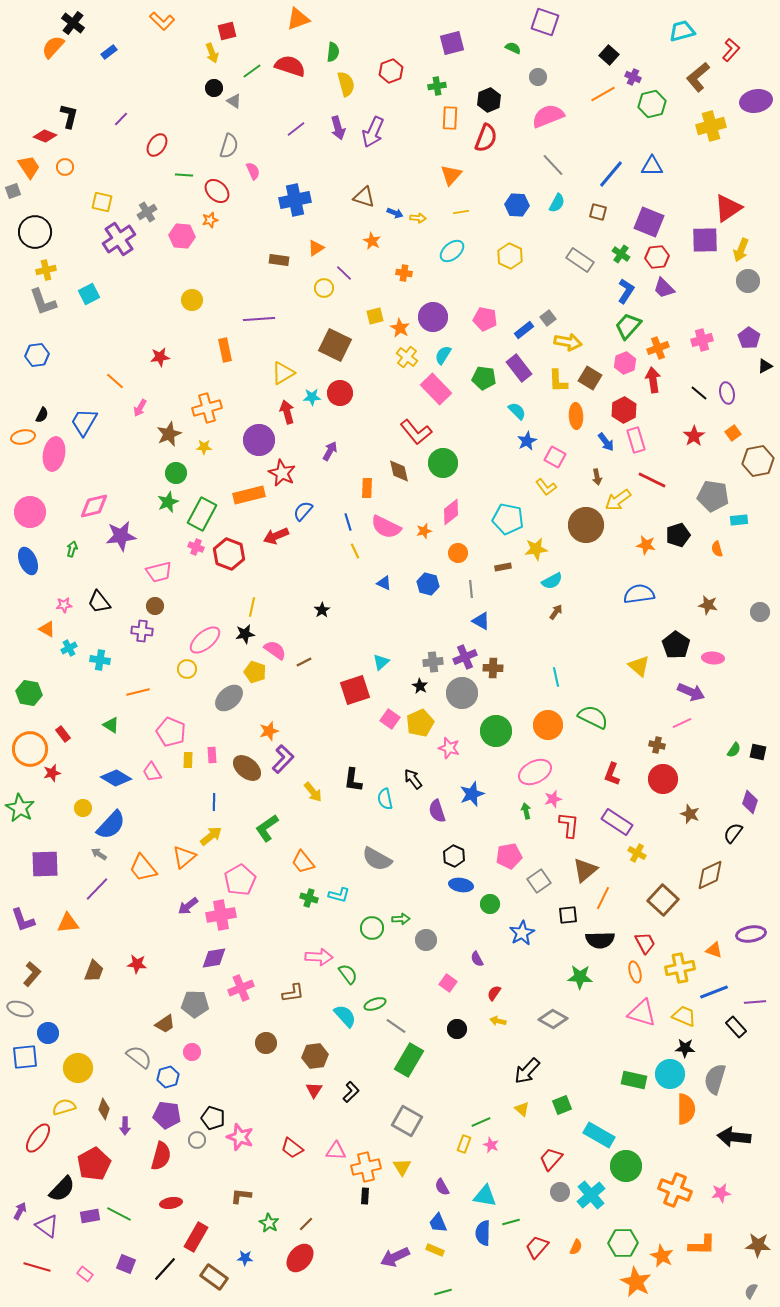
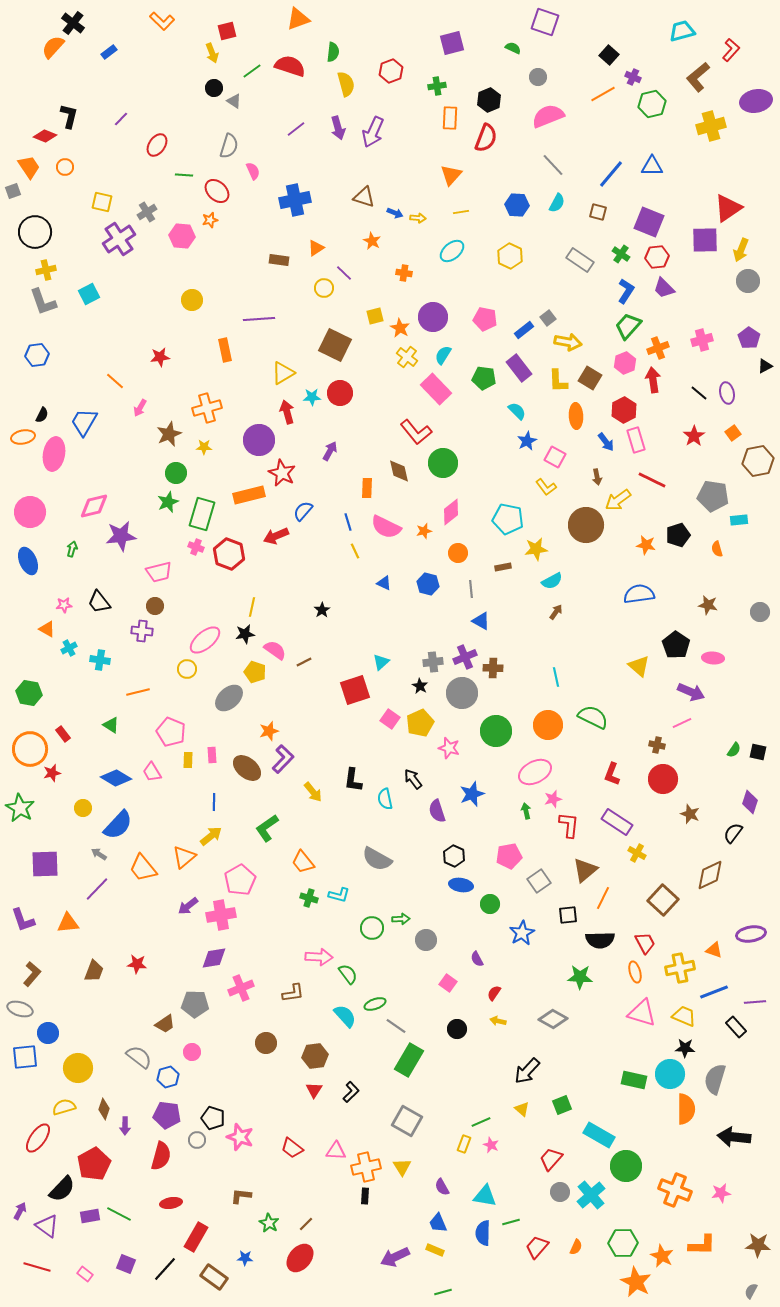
green rectangle at (202, 514): rotated 12 degrees counterclockwise
blue semicircle at (111, 825): moved 7 px right
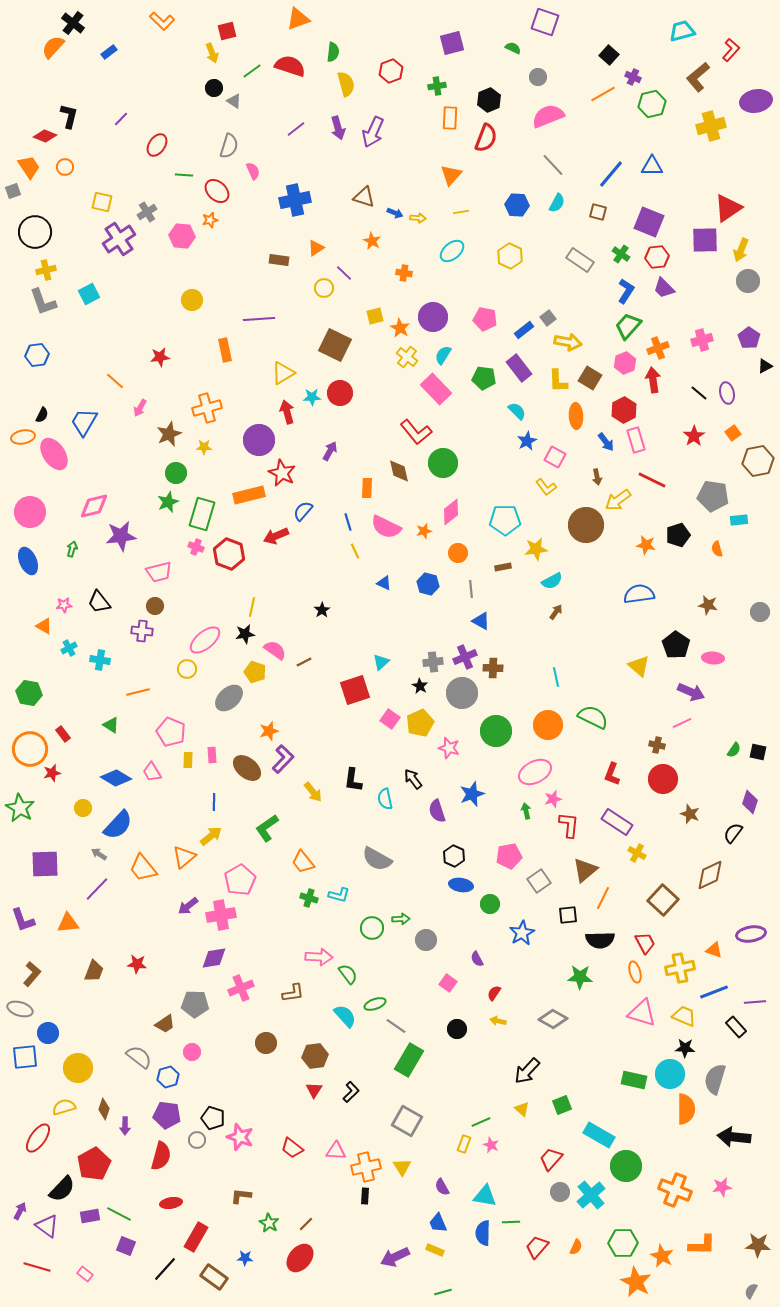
pink ellipse at (54, 454): rotated 44 degrees counterclockwise
cyan pentagon at (508, 519): moved 3 px left, 1 px down; rotated 12 degrees counterclockwise
orange triangle at (47, 629): moved 3 px left, 3 px up
pink star at (721, 1193): moved 1 px right, 6 px up
green line at (511, 1222): rotated 12 degrees clockwise
purple square at (126, 1264): moved 18 px up
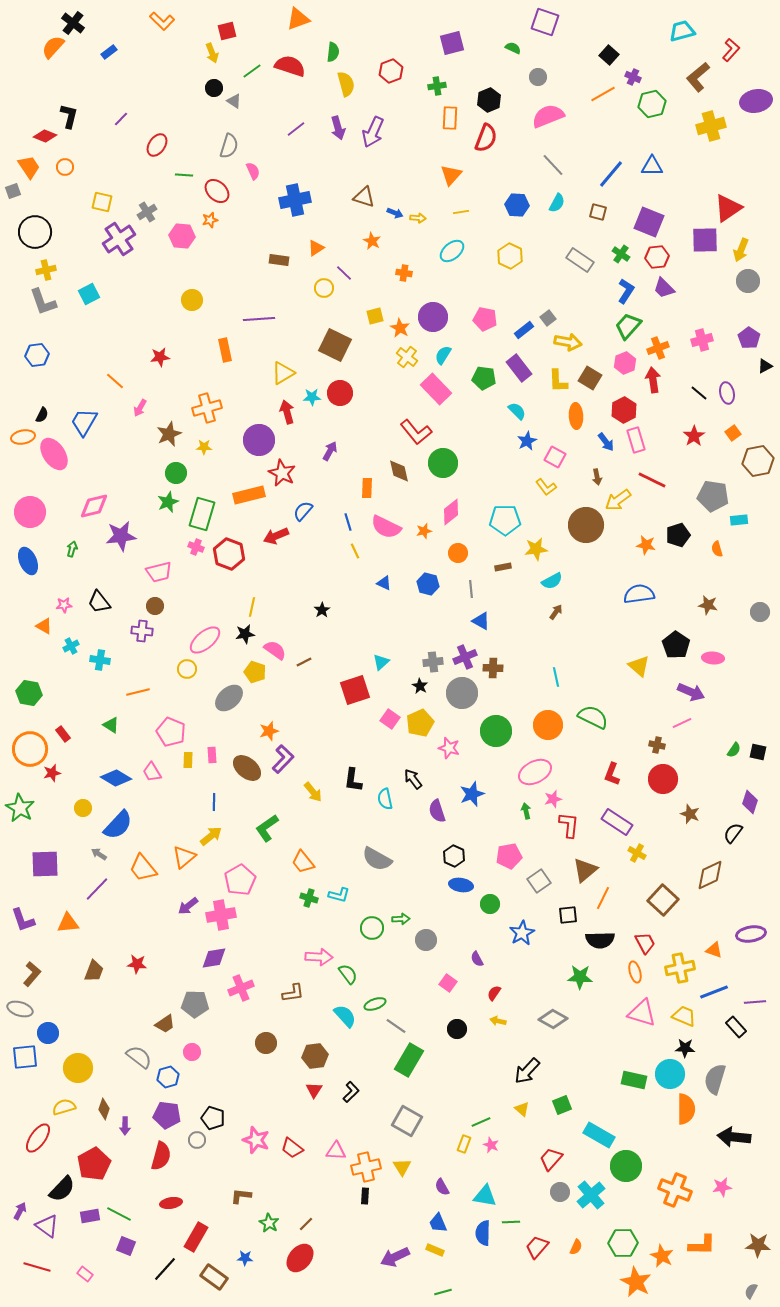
cyan cross at (69, 648): moved 2 px right, 2 px up
pink star at (240, 1137): moved 16 px right, 3 px down
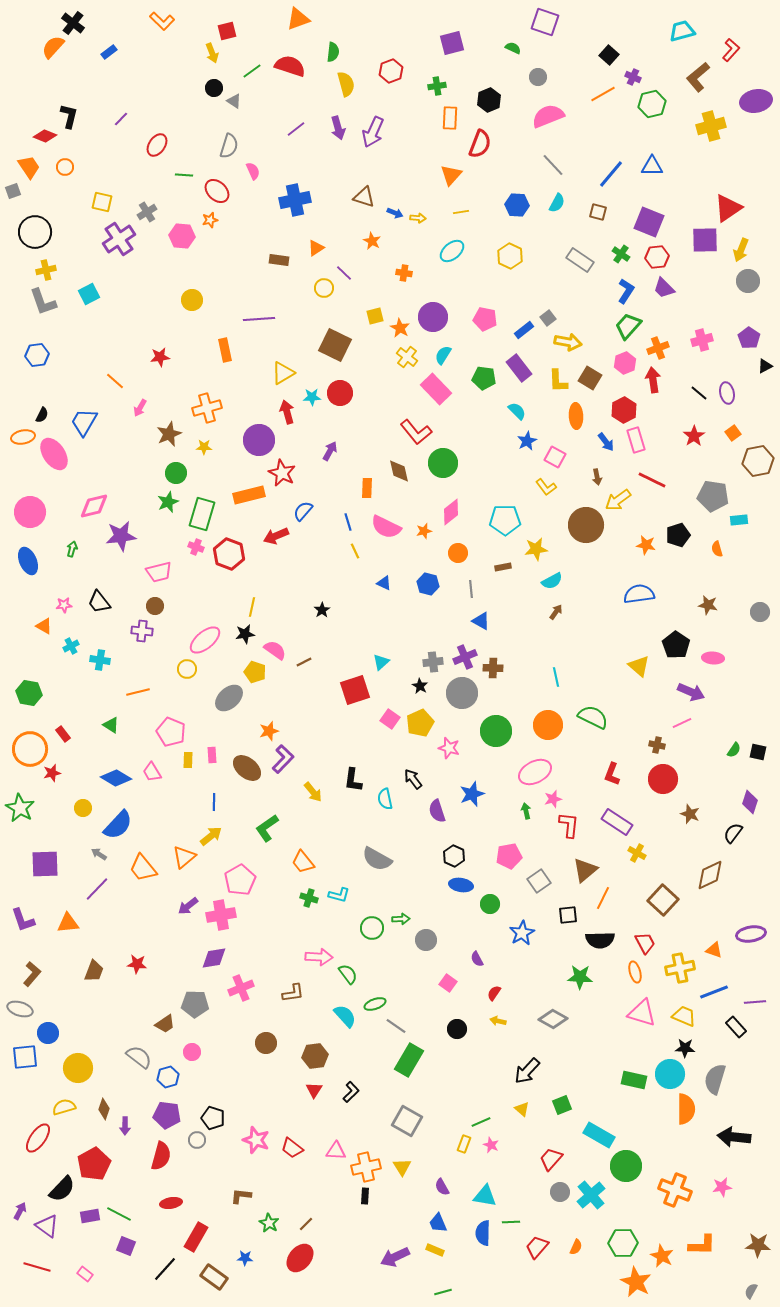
red semicircle at (486, 138): moved 6 px left, 6 px down
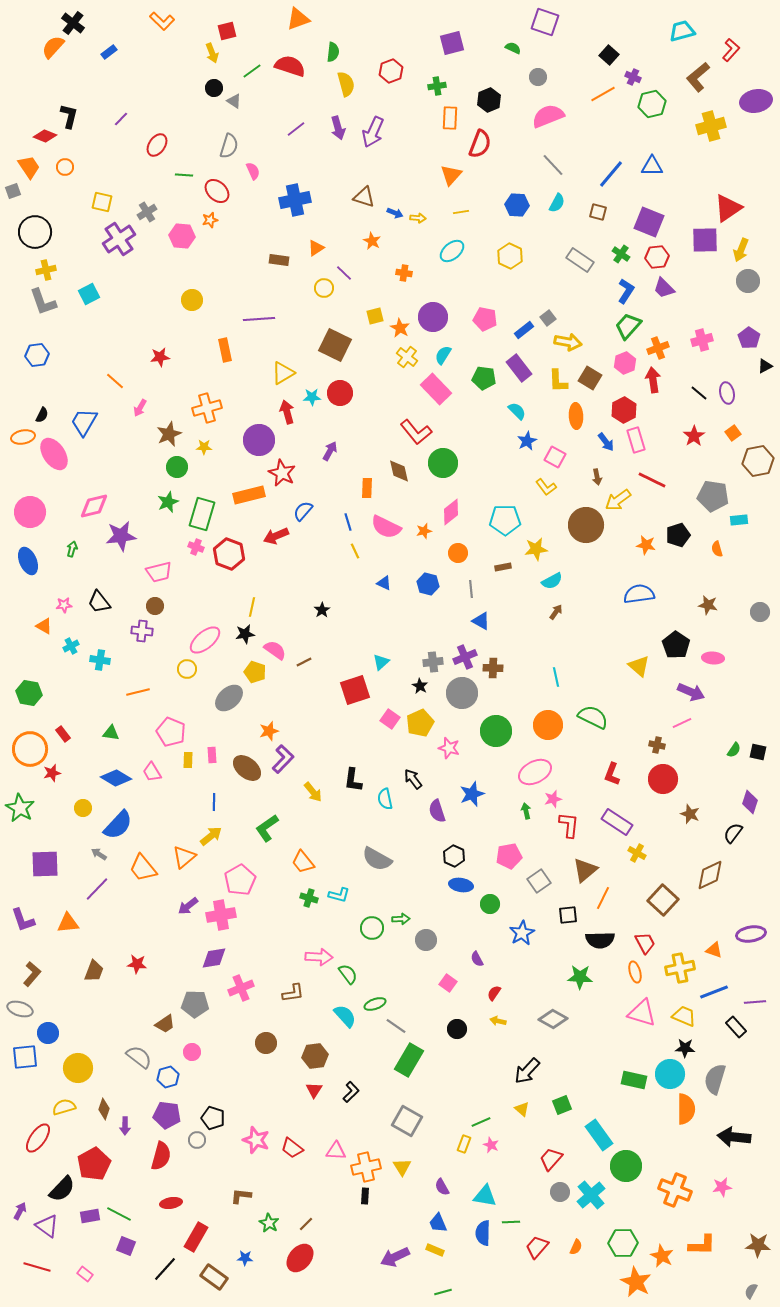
green circle at (176, 473): moved 1 px right, 6 px up
green triangle at (111, 725): moved 8 px down; rotated 24 degrees counterclockwise
cyan rectangle at (599, 1135): rotated 24 degrees clockwise
